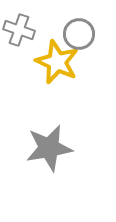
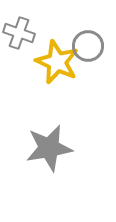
gray cross: moved 3 px down
gray circle: moved 9 px right, 12 px down
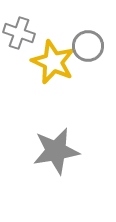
yellow star: moved 4 px left
gray star: moved 7 px right, 3 px down
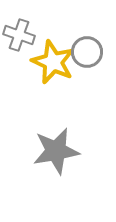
gray cross: moved 2 px down
gray circle: moved 1 px left, 6 px down
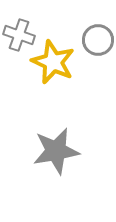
gray circle: moved 11 px right, 12 px up
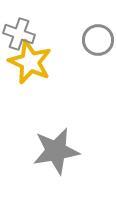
gray cross: moved 1 px up
yellow star: moved 23 px left
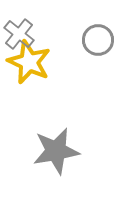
gray cross: rotated 20 degrees clockwise
yellow star: moved 1 px left
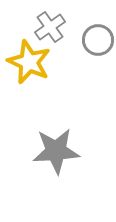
gray cross: moved 31 px right, 7 px up; rotated 16 degrees clockwise
gray star: rotated 6 degrees clockwise
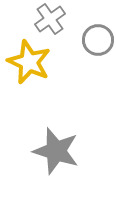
gray cross: moved 8 px up
gray star: rotated 21 degrees clockwise
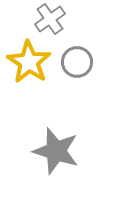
gray circle: moved 21 px left, 22 px down
yellow star: rotated 9 degrees clockwise
